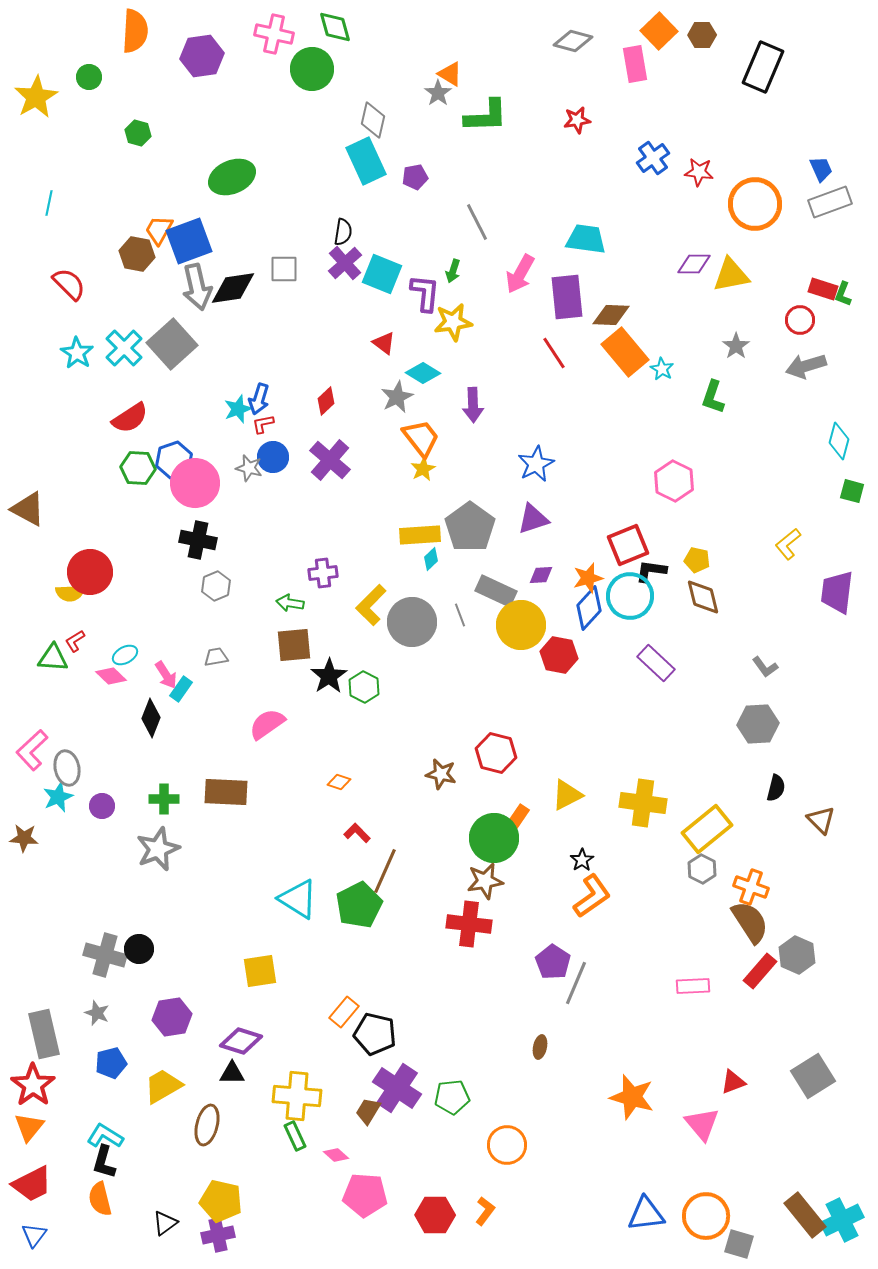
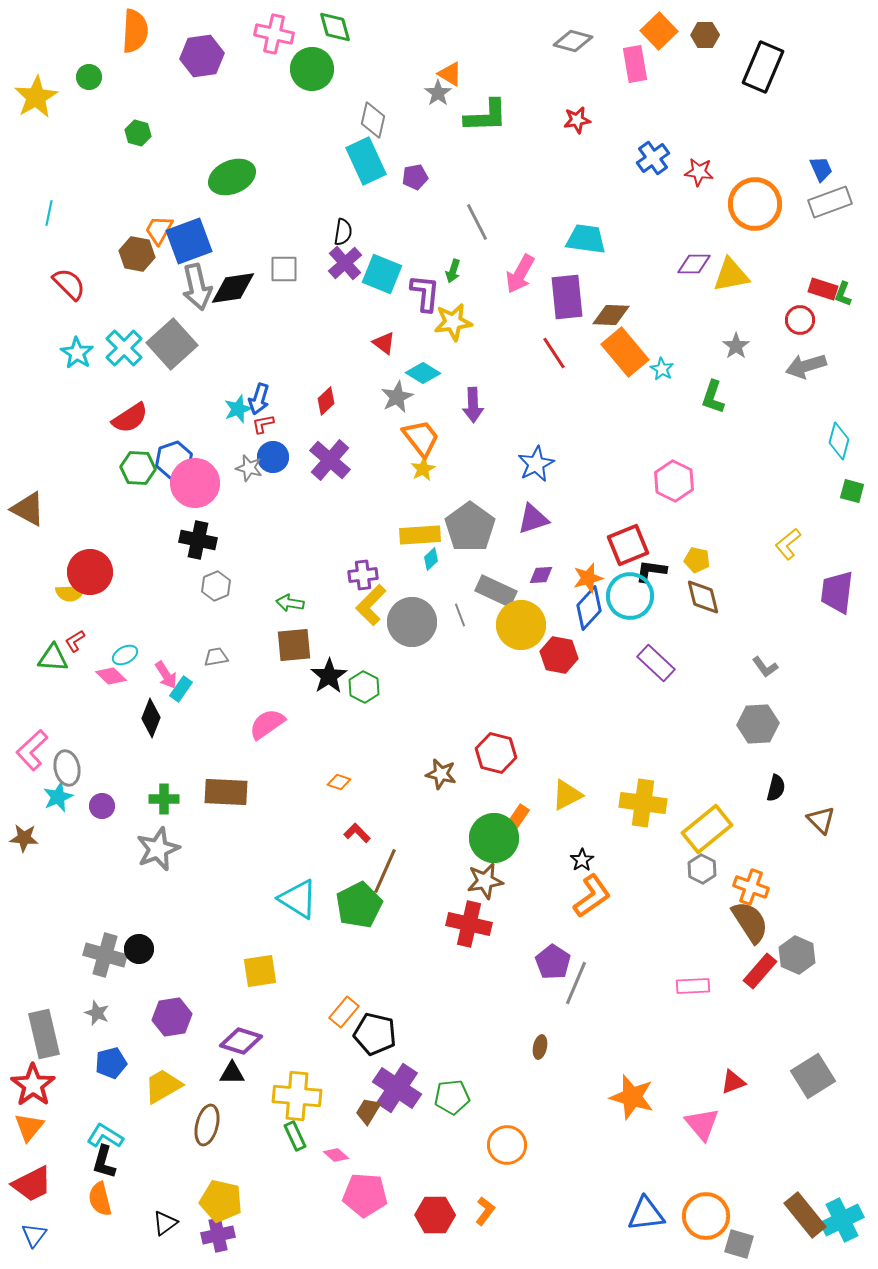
brown hexagon at (702, 35): moved 3 px right
cyan line at (49, 203): moved 10 px down
purple cross at (323, 573): moved 40 px right, 2 px down
red cross at (469, 924): rotated 6 degrees clockwise
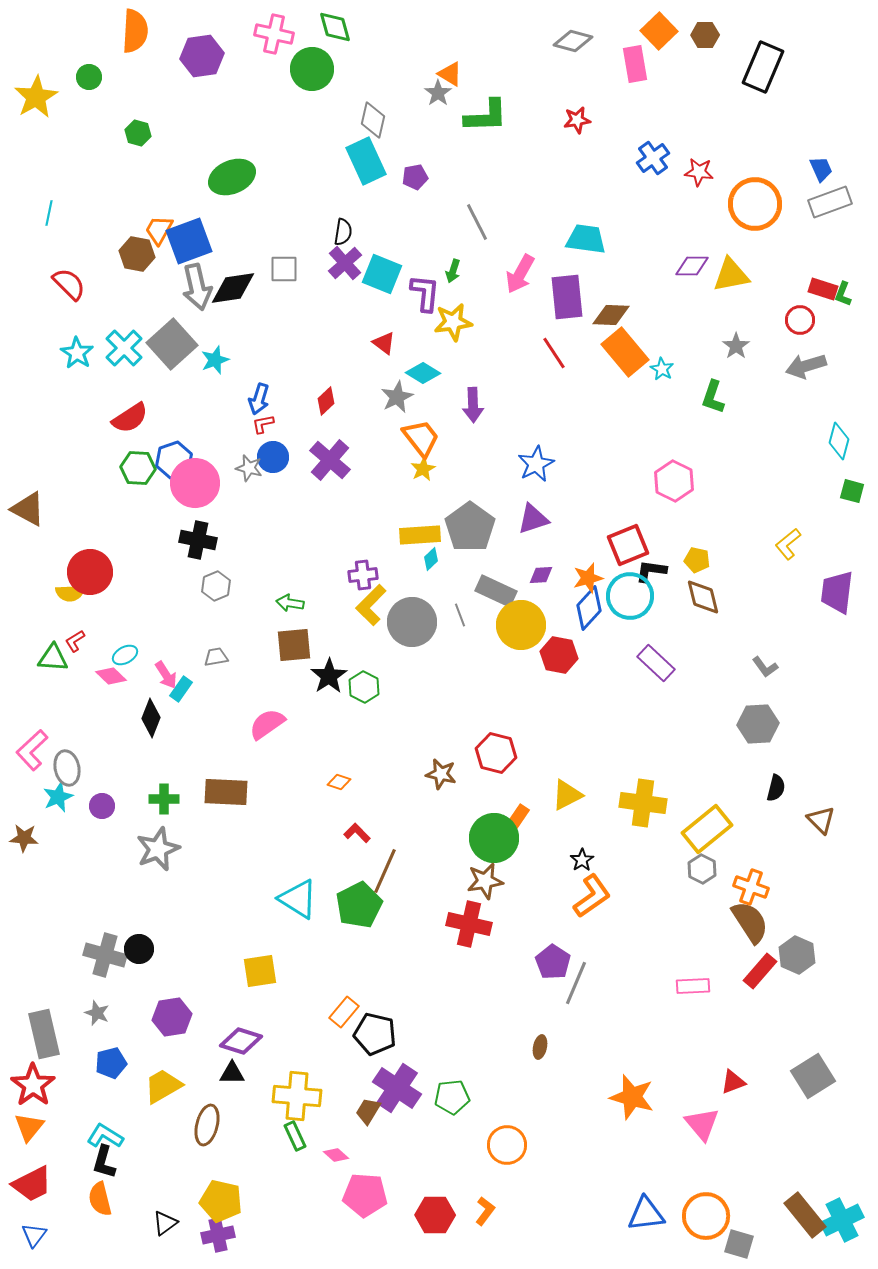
purple diamond at (694, 264): moved 2 px left, 2 px down
cyan star at (238, 409): moved 23 px left, 49 px up
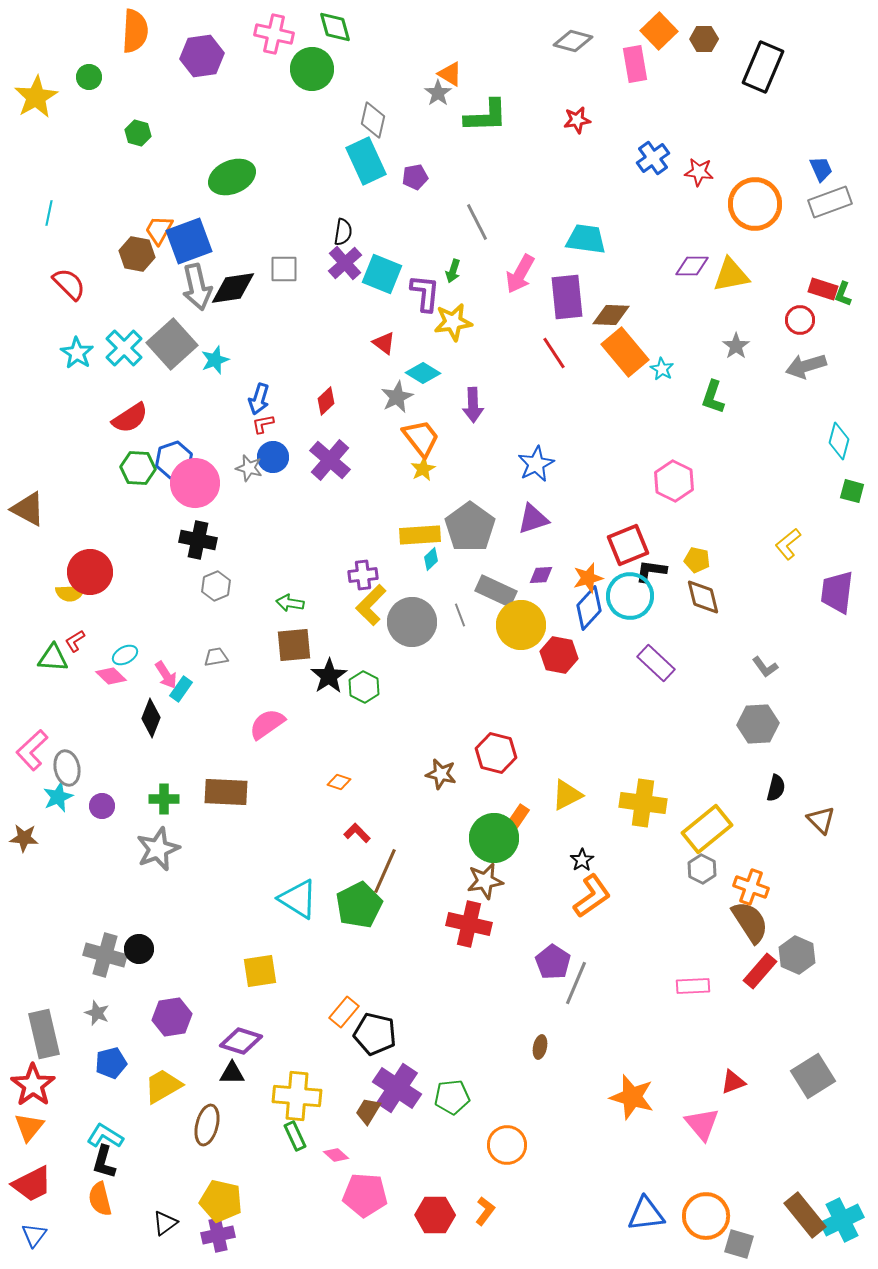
brown hexagon at (705, 35): moved 1 px left, 4 px down
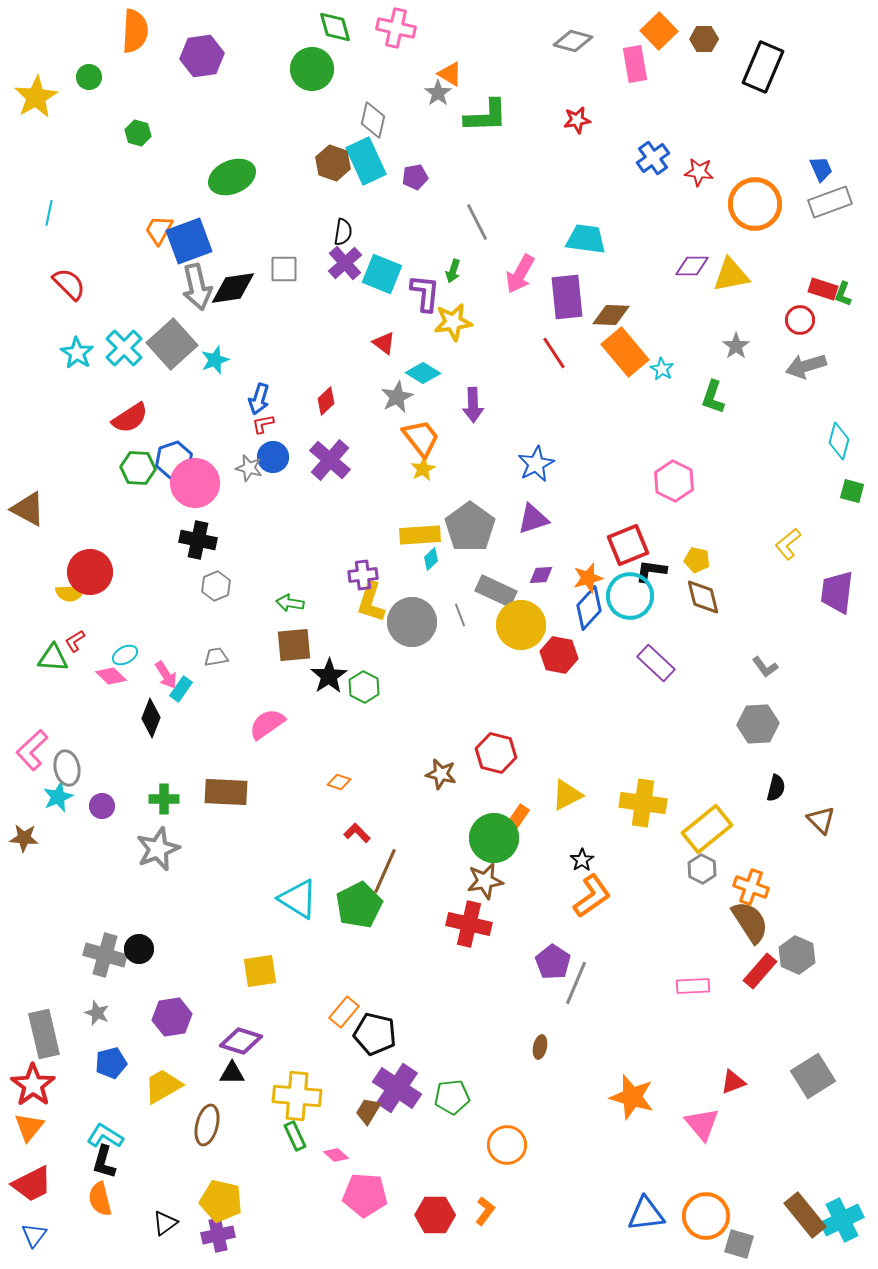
pink cross at (274, 34): moved 122 px right, 6 px up
brown hexagon at (137, 254): moved 196 px right, 91 px up; rotated 8 degrees clockwise
yellow L-shape at (371, 605): moved 3 px up; rotated 27 degrees counterclockwise
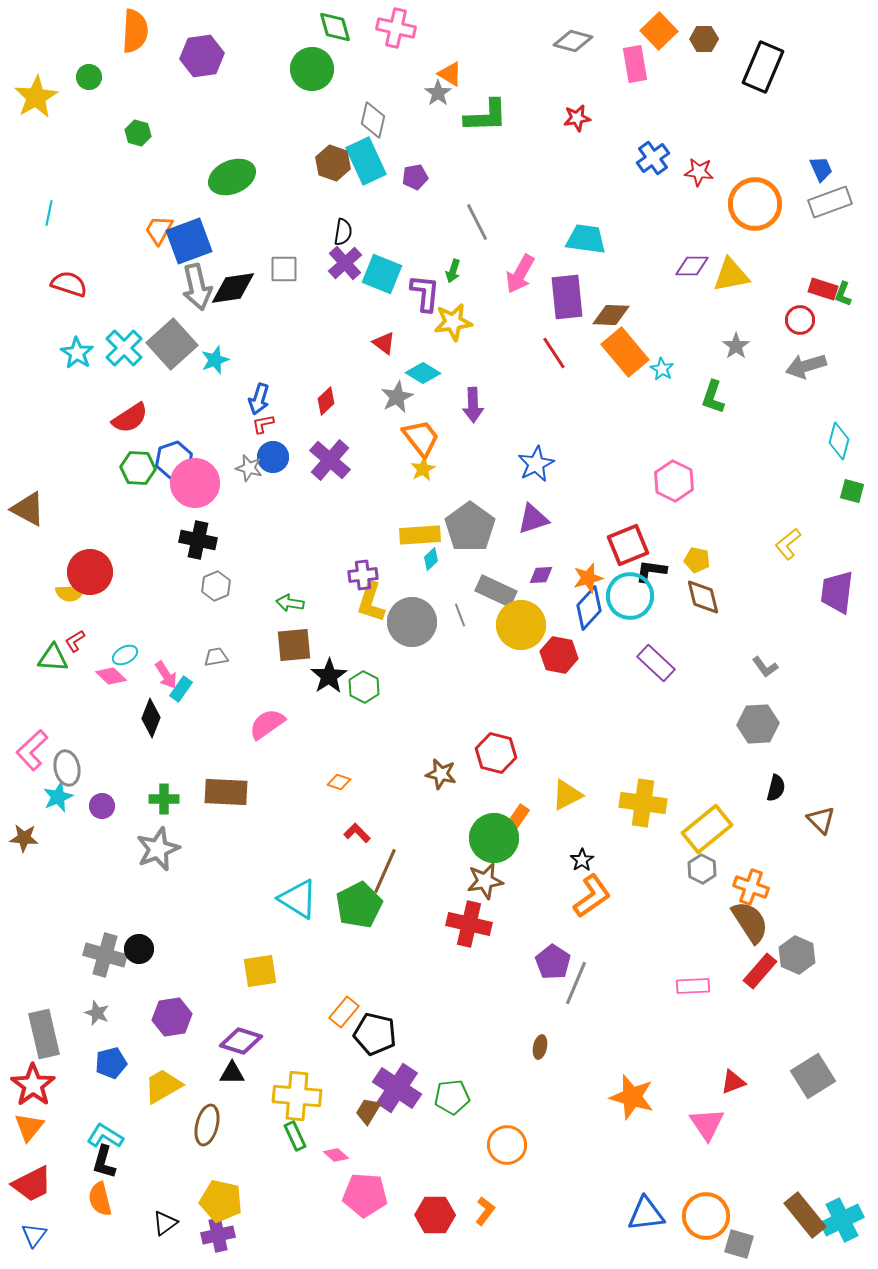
red star at (577, 120): moved 2 px up
red semicircle at (69, 284): rotated 27 degrees counterclockwise
pink triangle at (702, 1124): moved 5 px right; rotated 6 degrees clockwise
